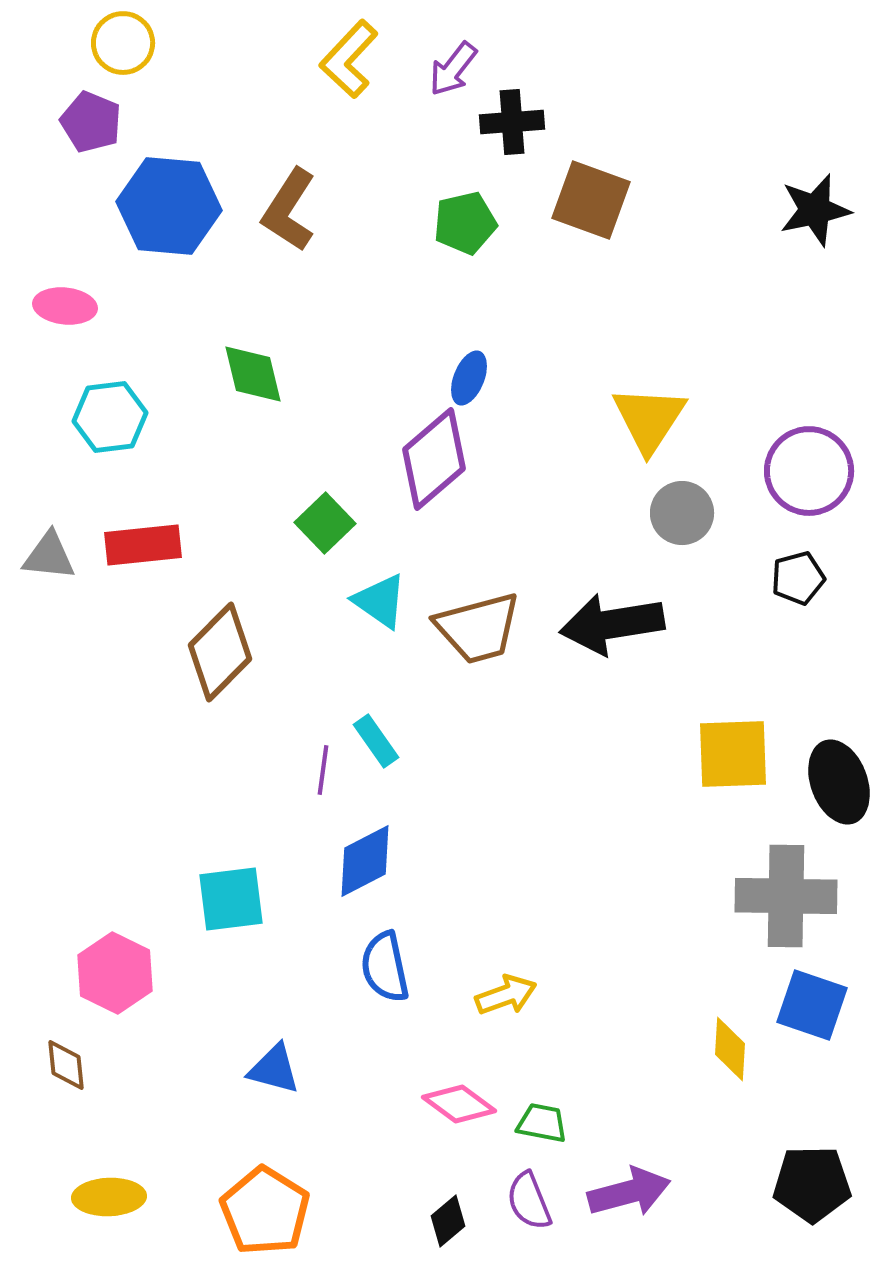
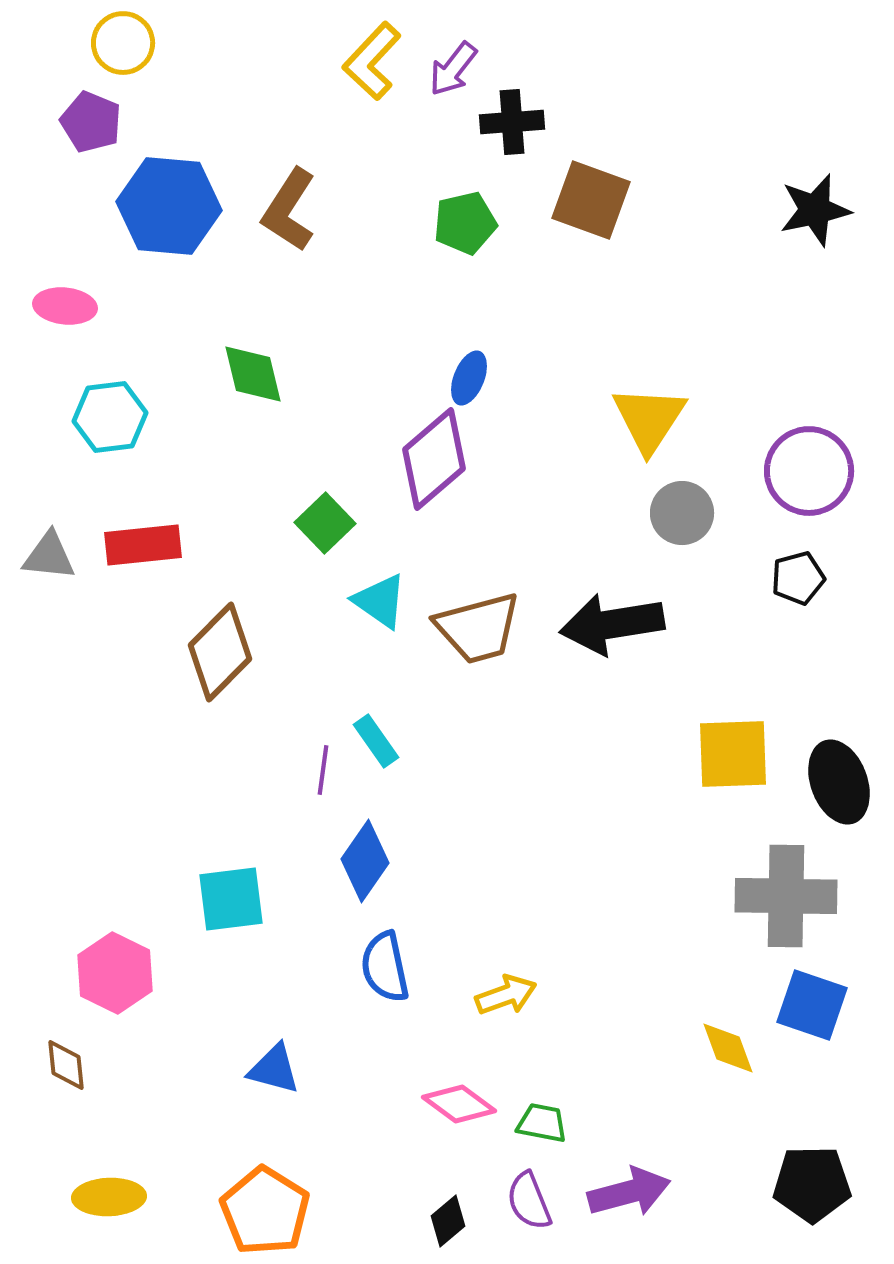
yellow L-shape at (349, 59): moved 23 px right, 2 px down
blue diamond at (365, 861): rotated 28 degrees counterclockwise
yellow diamond at (730, 1049): moved 2 px left, 1 px up; rotated 24 degrees counterclockwise
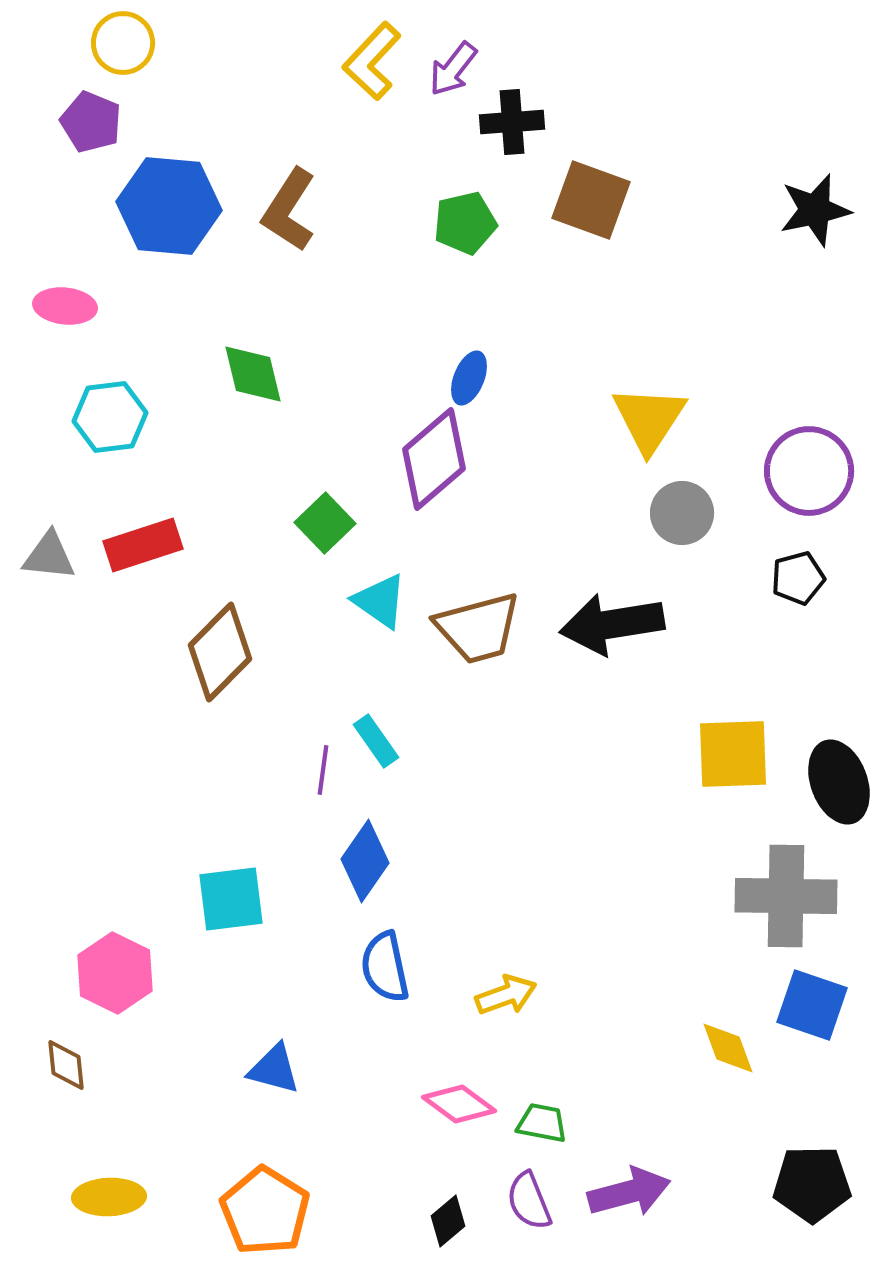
red rectangle at (143, 545): rotated 12 degrees counterclockwise
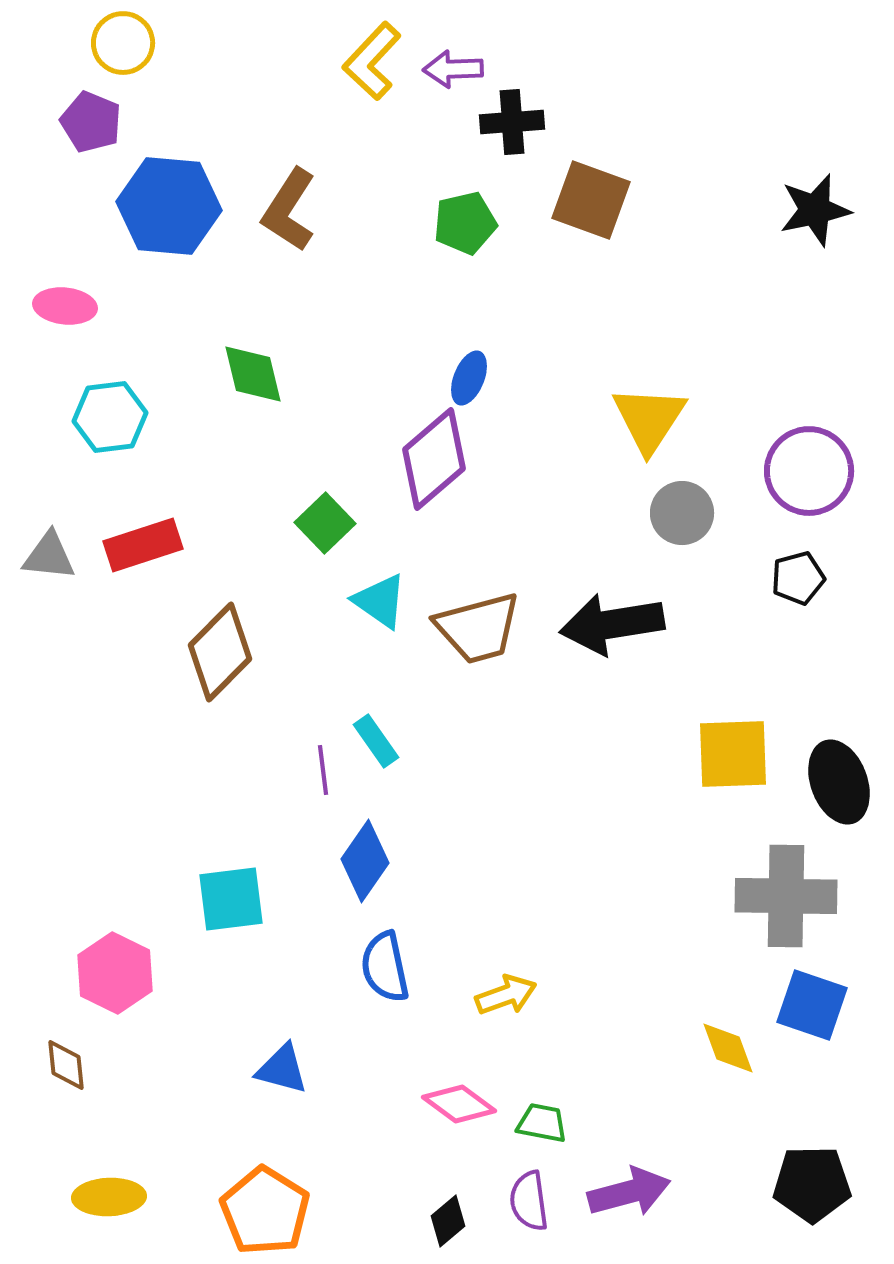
purple arrow at (453, 69): rotated 50 degrees clockwise
purple line at (323, 770): rotated 15 degrees counterclockwise
blue triangle at (274, 1069): moved 8 px right
purple semicircle at (529, 1201): rotated 14 degrees clockwise
